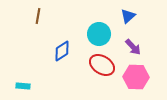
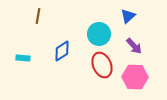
purple arrow: moved 1 px right, 1 px up
red ellipse: rotated 35 degrees clockwise
pink hexagon: moved 1 px left
cyan rectangle: moved 28 px up
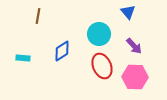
blue triangle: moved 4 px up; rotated 28 degrees counterclockwise
red ellipse: moved 1 px down
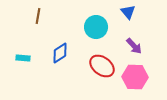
cyan circle: moved 3 px left, 7 px up
blue diamond: moved 2 px left, 2 px down
red ellipse: rotated 30 degrees counterclockwise
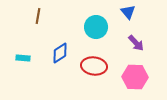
purple arrow: moved 2 px right, 3 px up
red ellipse: moved 8 px left; rotated 30 degrees counterclockwise
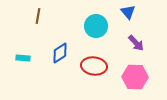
cyan circle: moved 1 px up
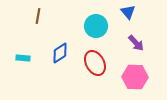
red ellipse: moved 1 px right, 3 px up; rotated 55 degrees clockwise
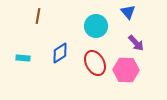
pink hexagon: moved 9 px left, 7 px up
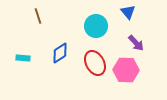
brown line: rotated 28 degrees counterclockwise
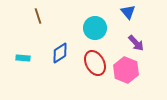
cyan circle: moved 1 px left, 2 px down
pink hexagon: rotated 20 degrees clockwise
